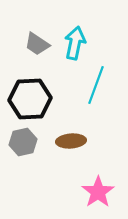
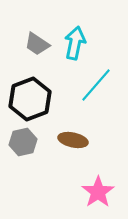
cyan line: rotated 21 degrees clockwise
black hexagon: rotated 18 degrees counterclockwise
brown ellipse: moved 2 px right, 1 px up; rotated 16 degrees clockwise
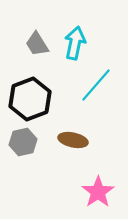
gray trapezoid: rotated 24 degrees clockwise
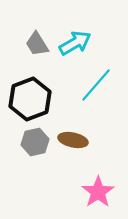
cyan arrow: rotated 48 degrees clockwise
gray hexagon: moved 12 px right
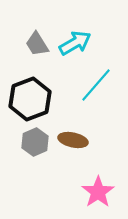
gray hexagon: rotated 12 degrees counterclockwise
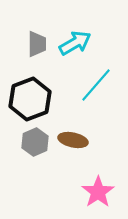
gray trapezoid: rotated 148 degrees counterclockwise
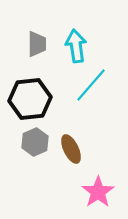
cyan arrow: moved 1 px right, 3 px down; rotated 68 degrees counterclockwise
cyan line: moved 5 px left
black hexagon: rotated 15 degrees clockwise
brown ellipse: moved 2 px left, 9 px down; rotated 52 degrees clockwise
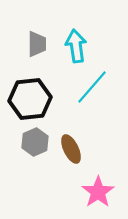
cyan line: moved 1 px right, 2 px down
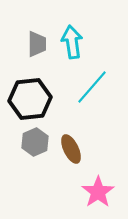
cyan arrow: moved 4 px left, 4 px up
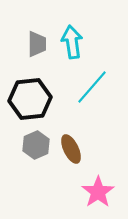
gray hexagon: moved 1 px right, 3 px down
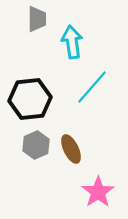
gray trapezoid: moved 25 px up
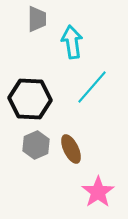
black hexagon: rotated 9 degrees clockwise
